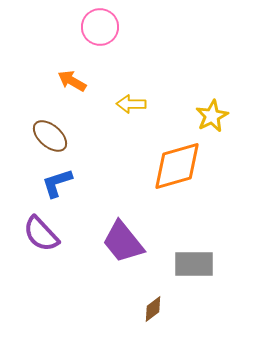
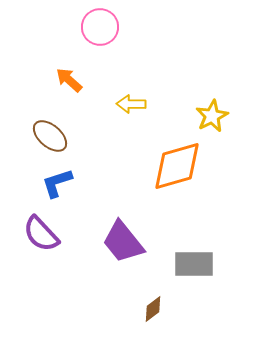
orange arrow: moved 3 px left, 1 px up; rotated 12 degrees clockwise
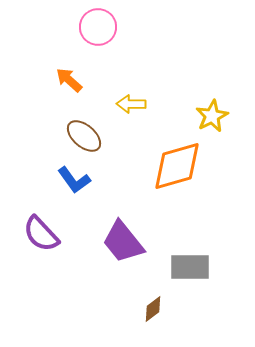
pink circle: moved 2 px left
brown ellipse: moved 34 px right
blue L-shape: moved 17 px right, 3 px up; rotated 108 degrees counterclockwise
gray rectangle: moved 4 px left, 3 px down
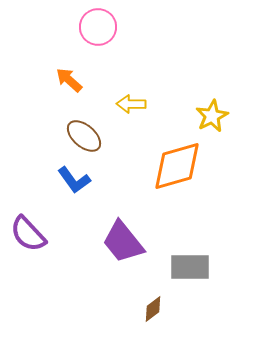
purple semicircle: moved 13 px left
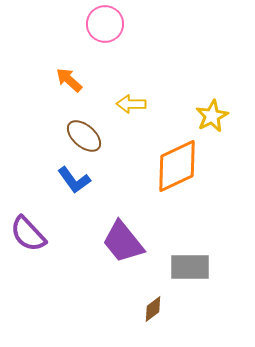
pink circle: moved 7 px right, 3 px up
orange diamond: rotated 10 degrees counterclockwise
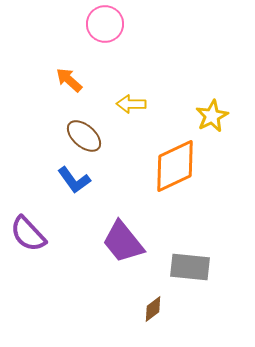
orange diamond: moved 2 px left
gray rectangle: rotated 6 degrees clockwise
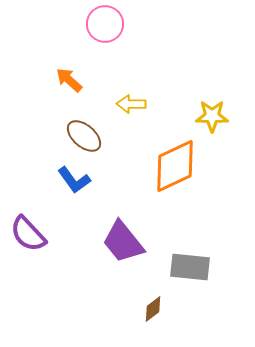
yellow star: rotated 28 degrees clockwise
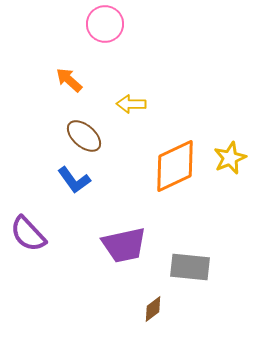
yellow star: moved 18 px right, 42 px down; rotated 24 degrees counterclockwise
purple trapezoid: moved 1 px right, 3 px down; rotated 63 degrees counterclockwise
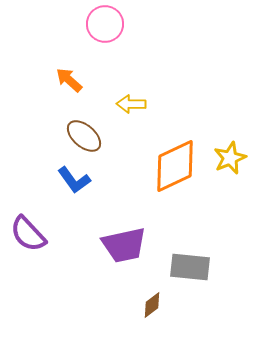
brown diamond: moved 1 px left, 4 px up
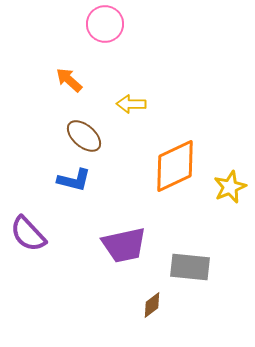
yellow star: moved 29 px down
blue L-shape: rotated 40 degrees counterclockwise
